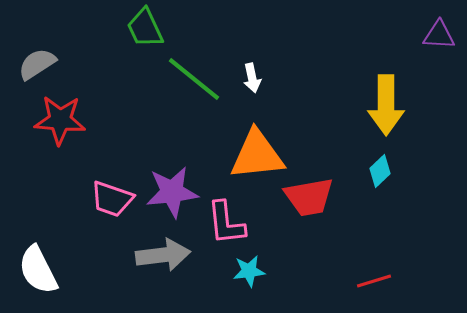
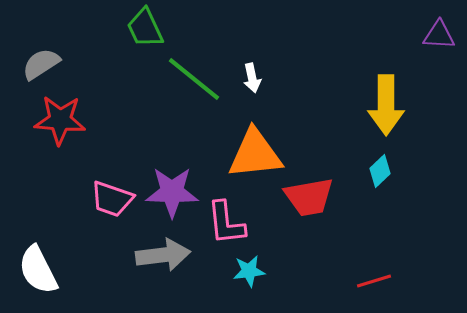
gray semicircle: moved 4 px right
orange triangle: moved 2 px left, 1 px up
purple star: rotated 8 degrees clockwise
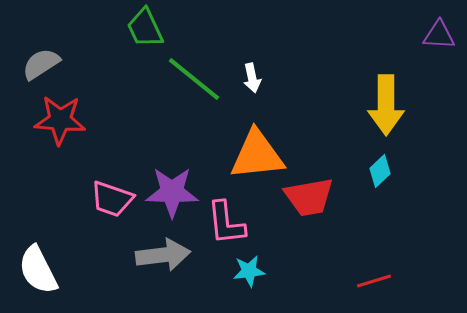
orange triangle: moved 2 px right, 1 px down
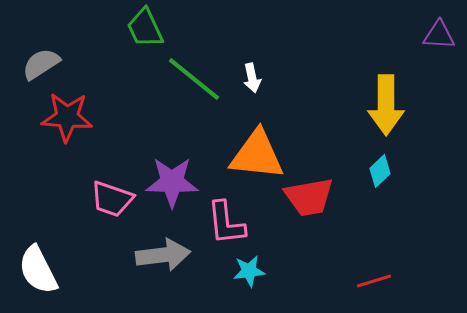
red star: moved 7 px right, 3 px up
orange triangle: rotated 12 degrees clockwise
purple star: moved 10 px up
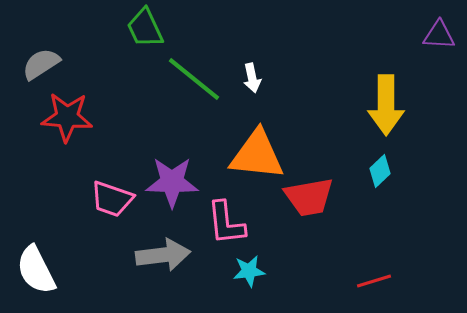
white semicircle: moved 2 px left
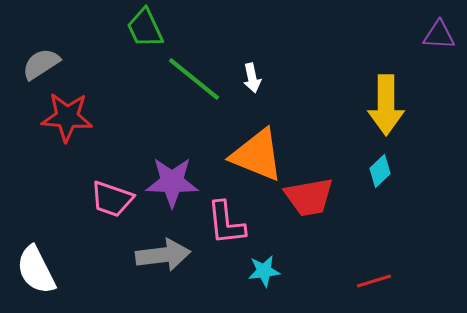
orange triangle: rotated 16 degrees clockwise
cyan star: moved 15 px right
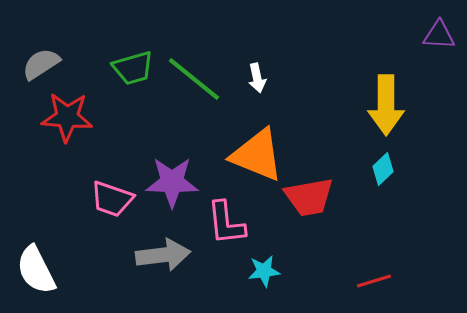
green trapezoid: moved 12 px left, 40 px down; rotated 81 degrees counterclockwise
white arrow: moved 5 px right
cyan diamond: moved 3 px right, 2 px up
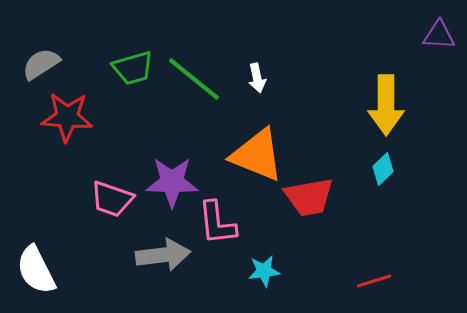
pink L-shape: moved 9 px left
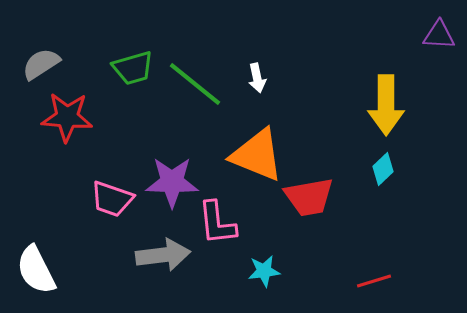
green line: moved 1 px right, 5 px down
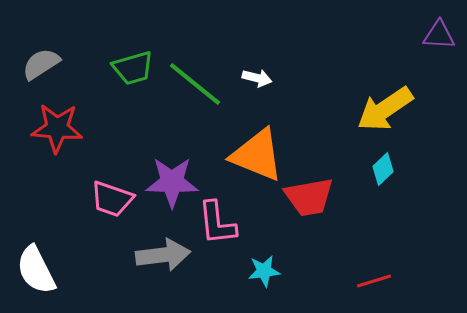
white arrow: rotated 64 degrees counterclockwise
yellow arrow: moved 1 px left, 4 px down; rotated 56 degrees clockwise
red star: moved 10 px left, 11 px down
